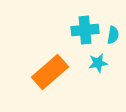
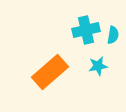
cyan cross: moved 1 px right; rotated 8 degrees counterclockwise
cyan star: moved 3 px down
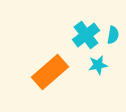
cyan cross: moved 5 px down; rotated 24 degrees counterclockwise
cyan star: moved 1 px up
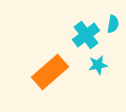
cyan semicircle: moved 11 px up
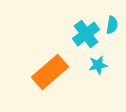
cyan semicircle: moved 1 px left, 1 px down
cyan cross: moved 1 px up
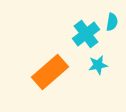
cyan semicircle: moved 3 px up
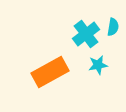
cyan semicircle: moved 1 px right, 5 px down
orange rectangle: rotated 12 degrees clockwise
